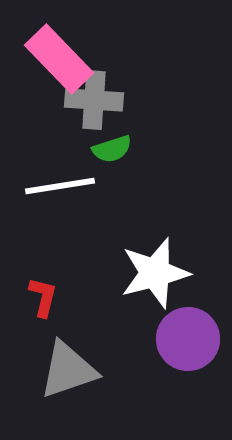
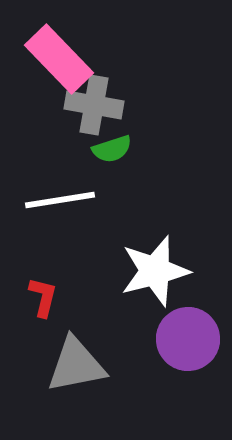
gray cross: moved 5 px down; rotated 6 degrees clockwise
white line: moved 14 px down
white star: moved 2 px up
gray triangle: moved 8 px right, 5 px up; rotated 8 degrees clockwise
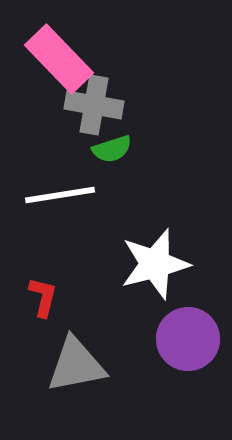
white line: moved 5 px up
white star: moved 7 px up
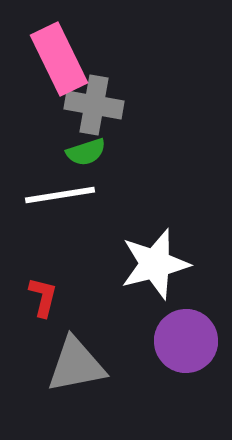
pink rectangle: rotated 18 degrees clockwise
green semicircle: moved 26 px left, 3 px down
purple circle: moved 2 px left, 2 px down
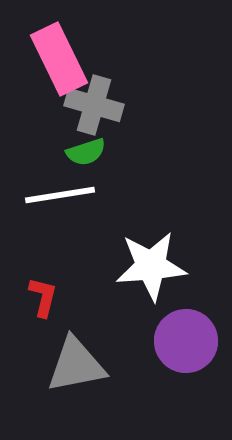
gray cross: rotated 6 degrees clockwise
white star: moved 4 px left, 2 px down; rotated 10 degrees clockwise
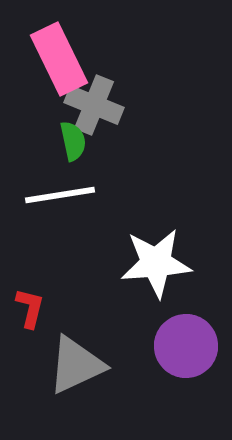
gray cross: rotated 6 degrees clockwise
green semicircle: moved 13 px left, 11 px up; rotated 84 degrees counterclockwise
white star: moved 5 px right, 3 px up
red L-shape: moved 13 px left, 11 px down
purple circle: moved 5 px down
gray triangle: rotated 14 degrees counterclockwise
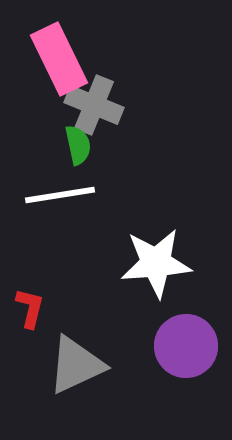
green semicircle: moved 5 px right, 4 px down
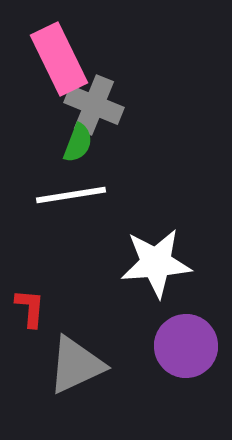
green semicircle: moved 2 px up; rotated 33 degrees clockwise
white line: moved 11 px right
red L-shape: rotated 9 degrees counterclockwise
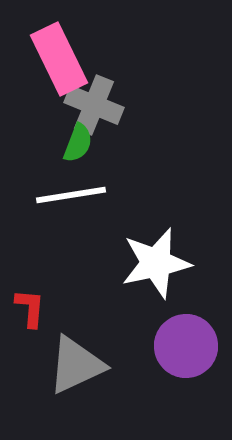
white star: rotated 8 degrees counterclockwise
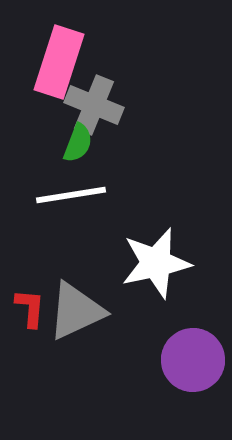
pink rectangle: moved 3 px down; rotated 44 degrees clockwise
purple circle: moved 7 px right, 14 px down
gray triangle: moved 54 px up
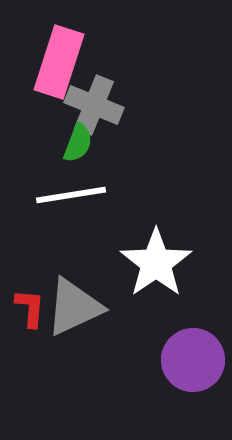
white star: rotated 22 degrees counterclockwise
gray triangle: moved 2 px left, 4 px up
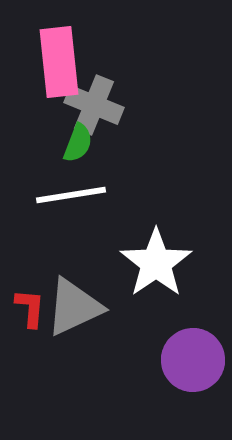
pink rectangle: rotated 24 degrees counterclockwise
